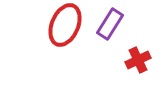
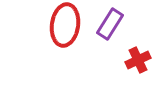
red ellipse: rotated 15 degrees counterclockwise
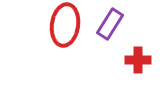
red cross: rotated 25 degrees clockwise
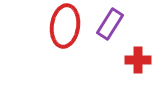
red ellipse: moved 1 px down
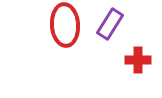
red ellipse: moved 1 px up; rotated 12 degrees counterclockwise
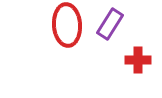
red ellipse: moved 2 px right
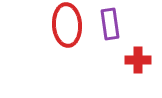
purple rectangle: rotated 40 degrees counterclockwise
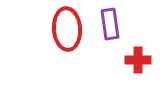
red ellipse: moved 4 px down
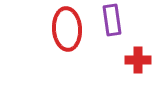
purple rectangle: moved 2 px right, 4 px up
